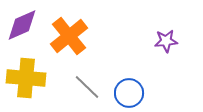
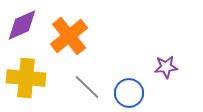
purple star: moved 26 px down
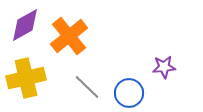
purple diamond: moved 3 px right; rotated 6 degrees counterclockwise
purple star: moved 2 px left
yellow cross: rotated 18 degrees counterclockwise
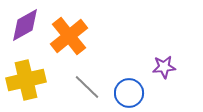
yellow cross: moved 2 px down
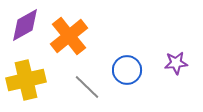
purple star: moved 12 px right, 4 px up
blue circle: moved 2 px left, 23 px up
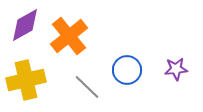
purple star: moved 6 px down
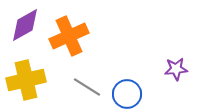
orange cross: rotated 15 degrees clockwise
blue circle: moved 24 px down
gray line: rotated 12 degrees counterclockwise
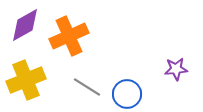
yellow cross: rotated 9 degrees counterclockwise
